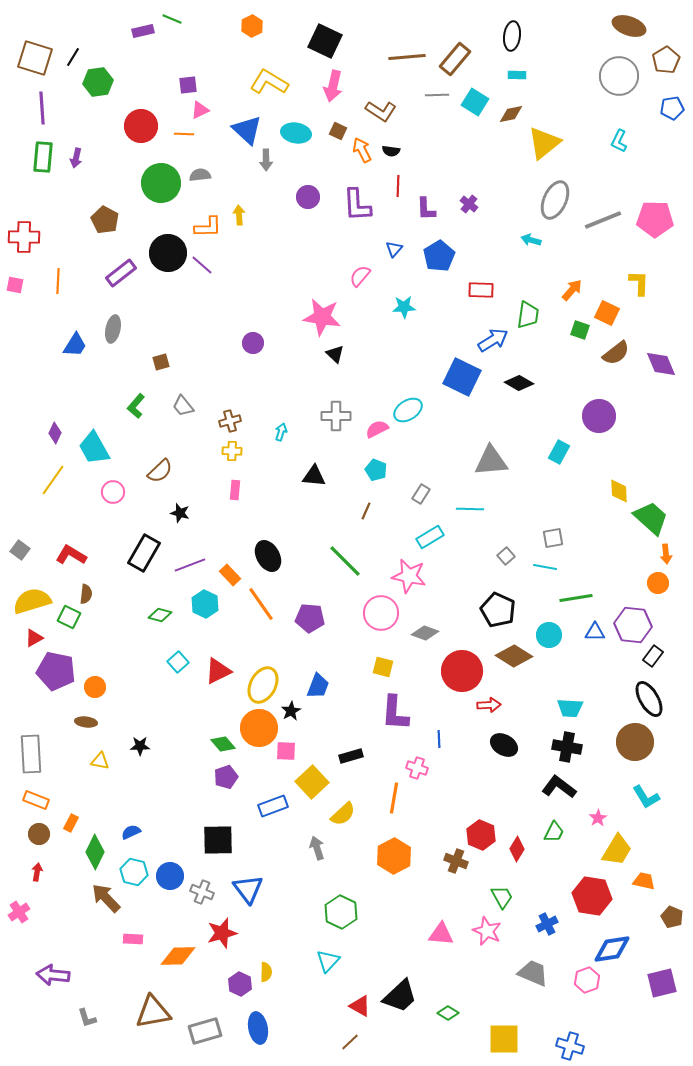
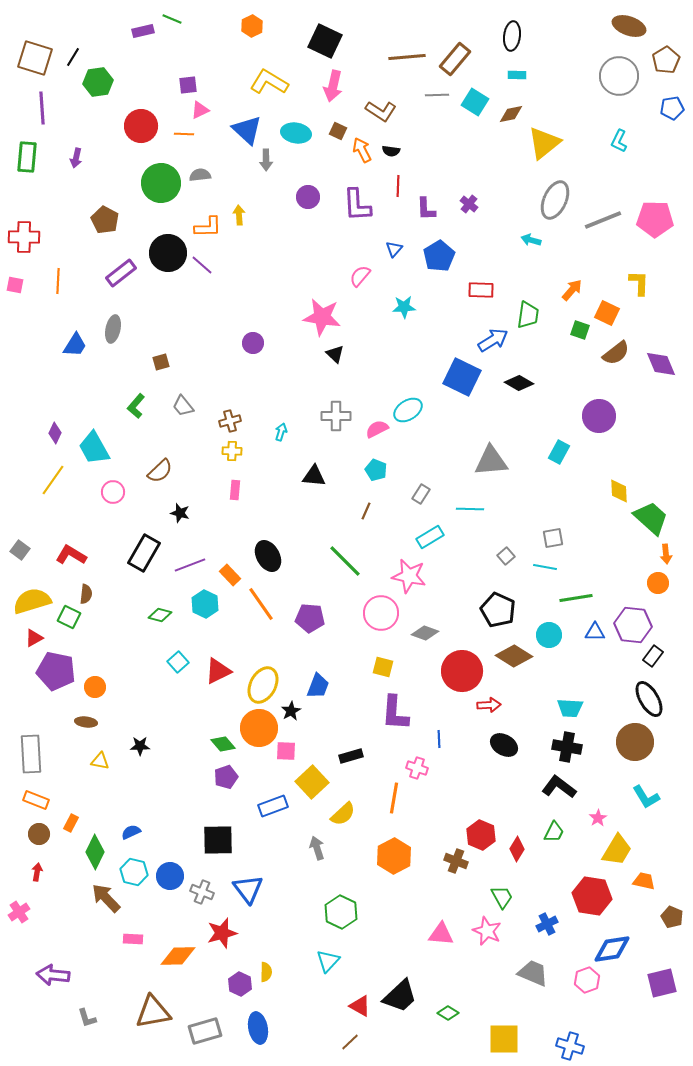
green rectangle at (43, 157): moved 16 px left
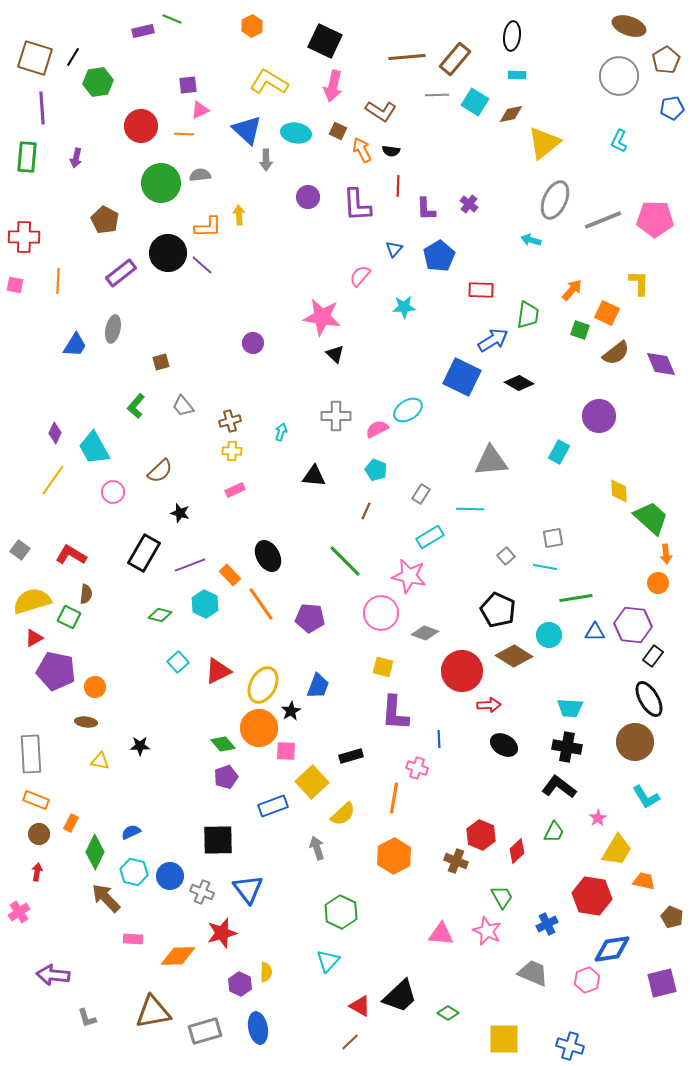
pink rectangle at (235, 490): rotated 60 degrees clockwise
red diamond at (517, 849): moved 2 px down; rotated 15 degrees clockwise
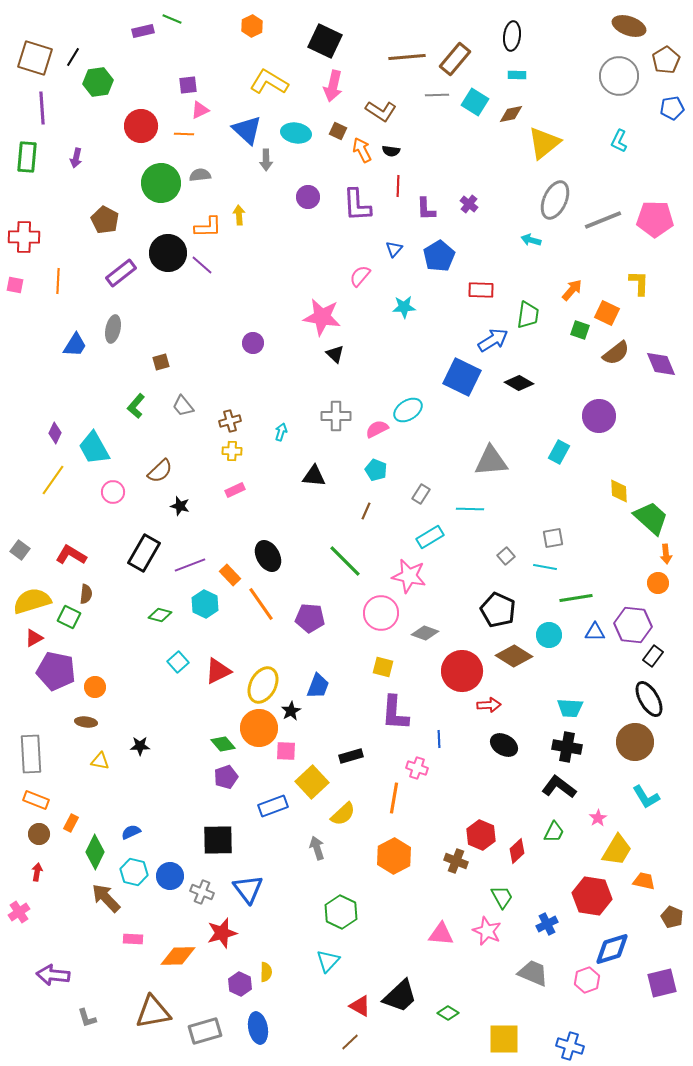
black star at (180, 513): moved 7 px up
blue diamond at (612, 949): rotated 9 degrees counterclockwise
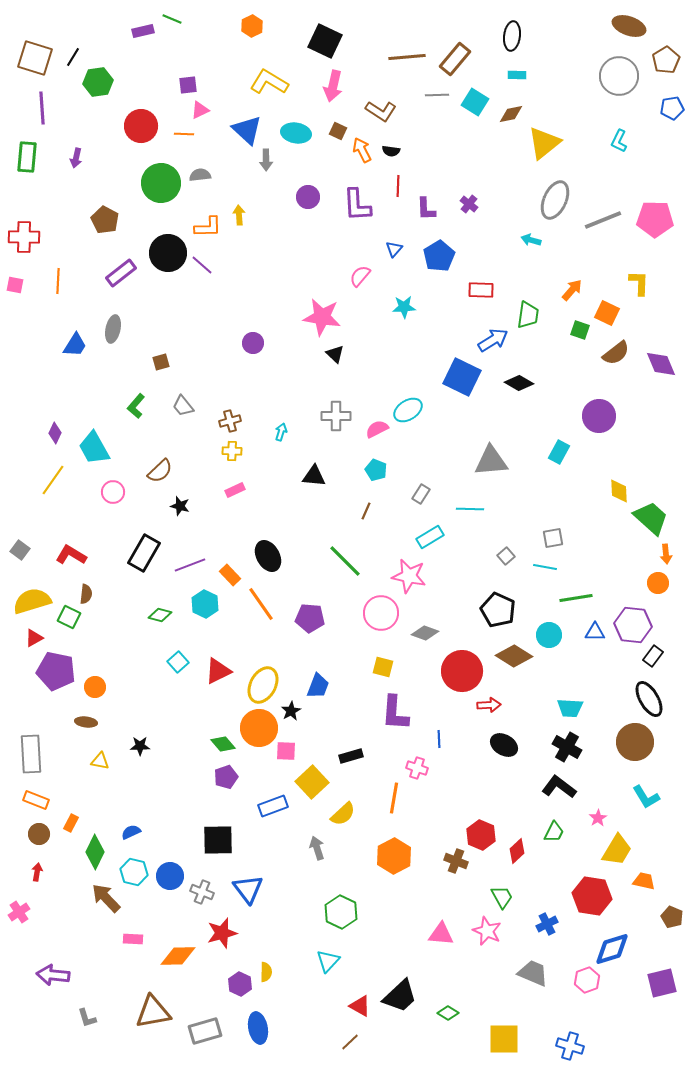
black cross at (567, 747): rotated 20 degrees clockwise
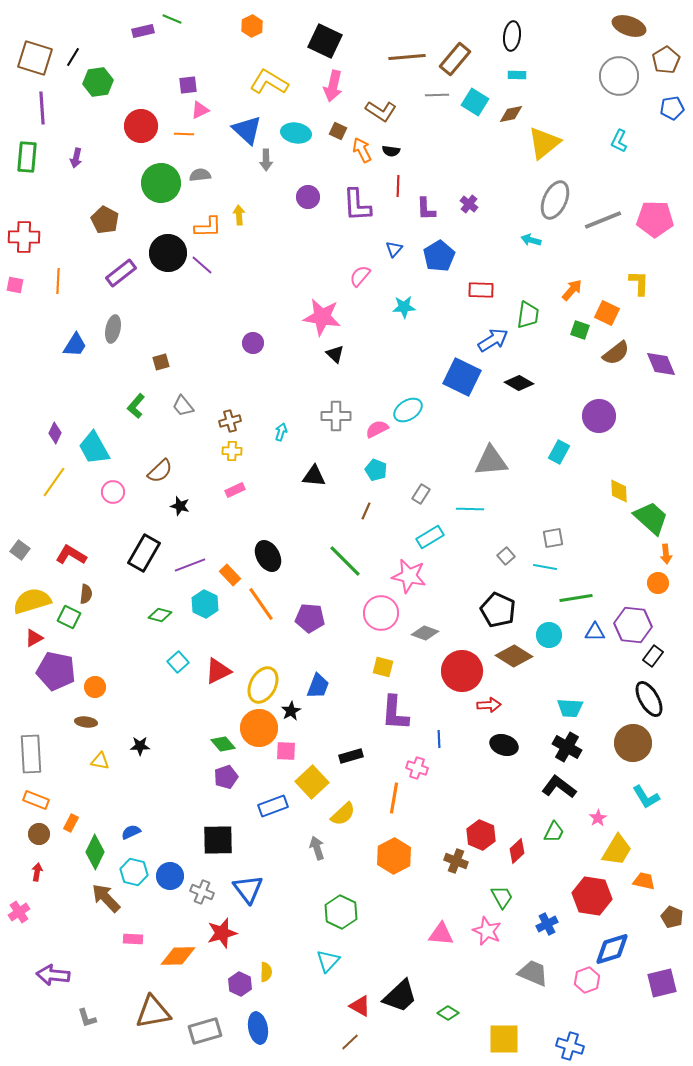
yellow line at (53, 480): moved 1 px right, 2 px down
brown circle at (635, 742): moved 2 px left, 1 px down
black ellipse at (504, 745): rotated 12 degrees counterclockwise
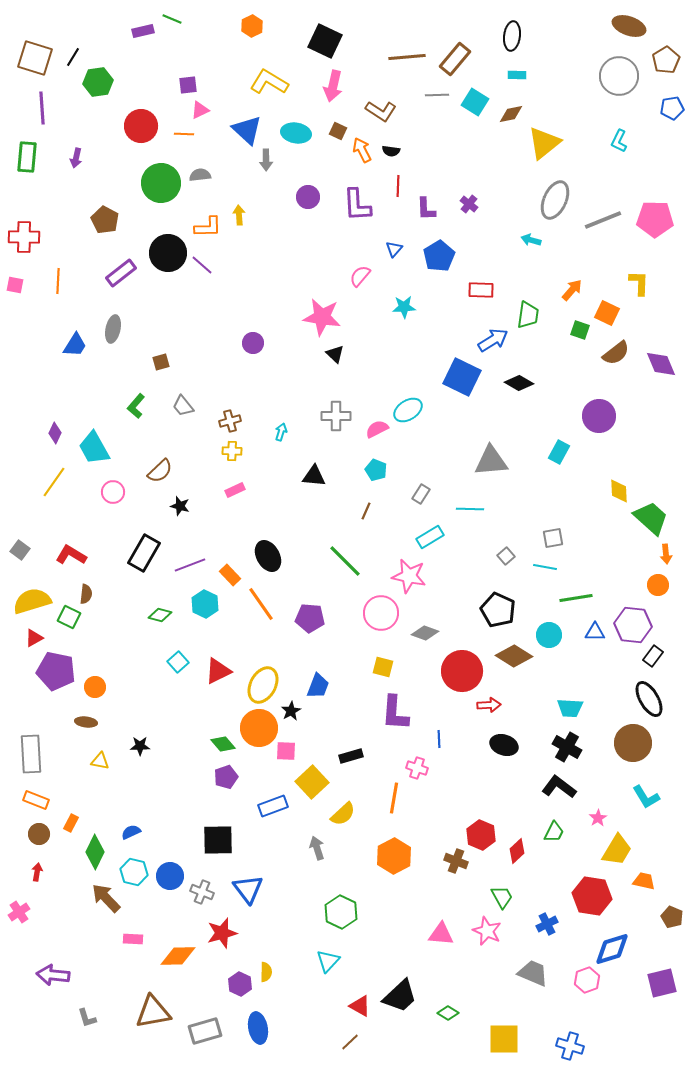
orange circle at (658, 583): moved 2 px down
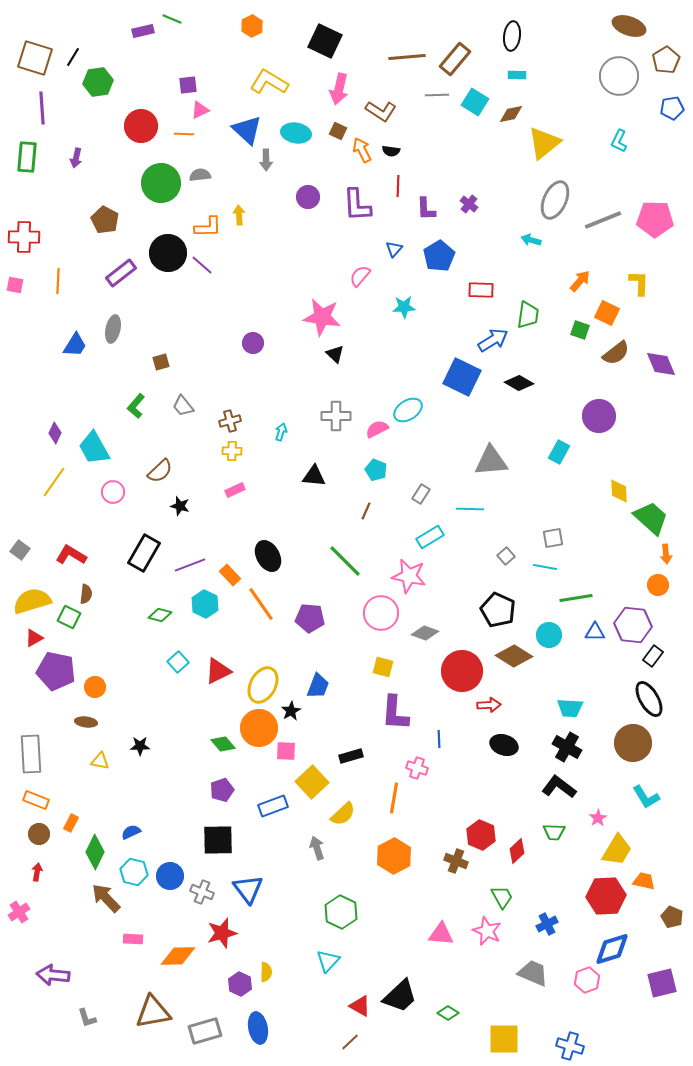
pink arrow at (333, 86): moved 6 px right, 3 px down
orange arrow at (572, 290): moved 8 px right, 9 px up
purple pentagon at (226, 777): moved 4 px left, 13 px down
green trapezoid at (554, 832): rotated 65 degrees clockwise
red hexagon at (592, 896): moved 14 px right; rotated 12 degrees counterclockwise
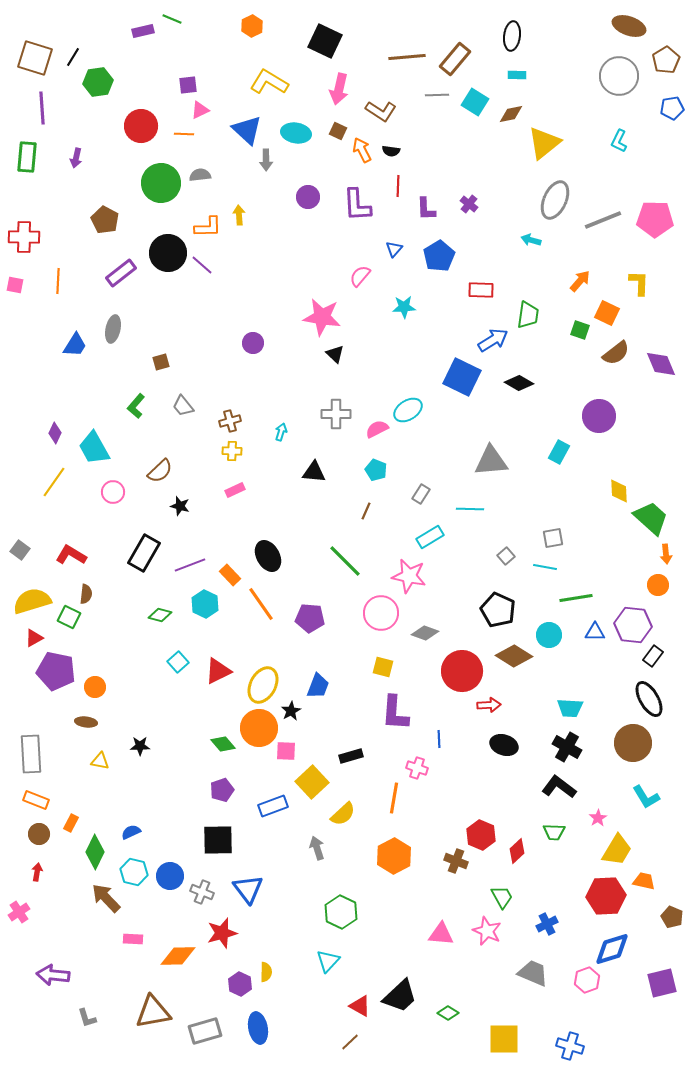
gray cross at (336, 416): moved 2 px up
black triangle at (314, 476): moved 4 px up
